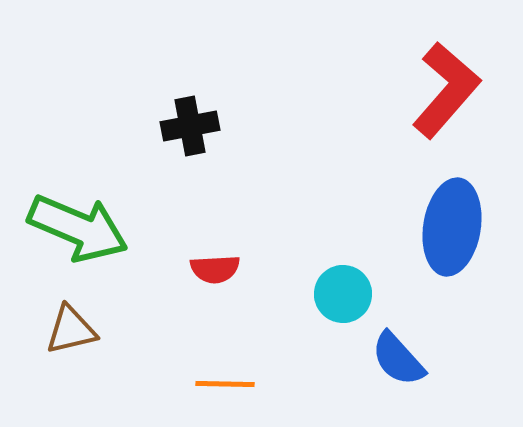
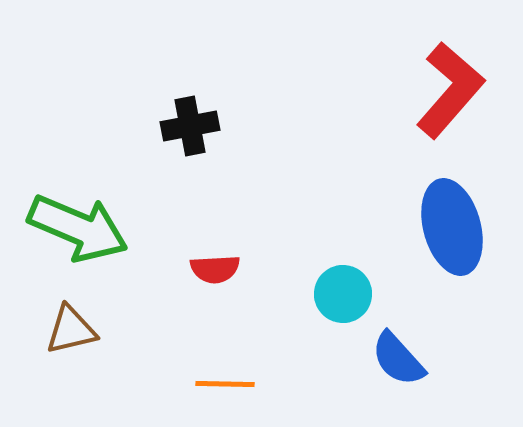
red L-shape: moved 4 px right
blue ellipse: rotated 24 degrees counterclockwise
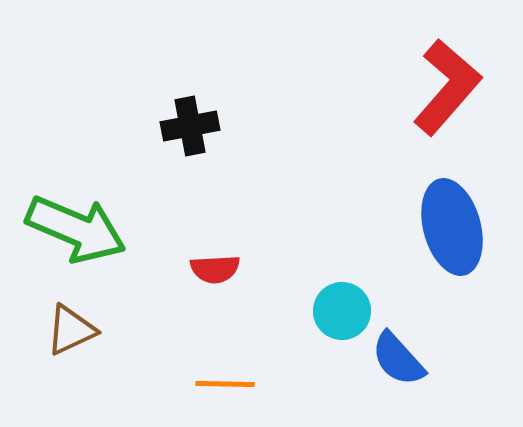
red L-shape: moved 3 px left, 3 px up
green arrow: moved 2 px left, 1 px down
cyan circle: moved 1 px left, 17 px down
brown triangle: rotated 12 degrees counterclockwise
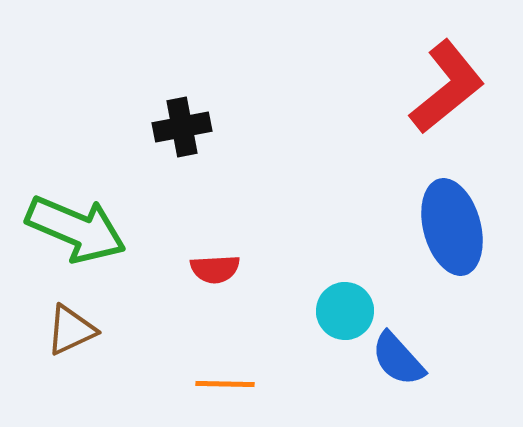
red L-shape: rotated 10 degrees clockwise
black cross: moved 8 px left, 1 px down
cyan circle: moved 3 px right
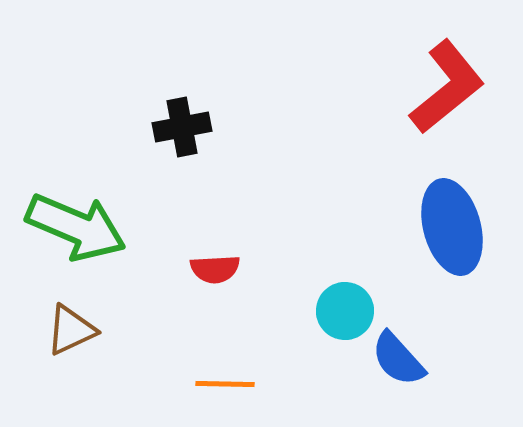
green arrow: moved 2 px up
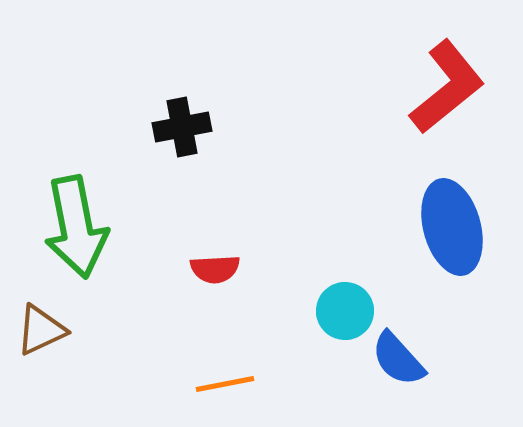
green arrow: rotated 56 degrees clockwise
brown triangle: moved 30 px left
orange line: rotated 12 degrees counterclockwise
